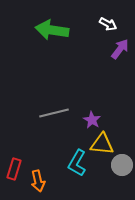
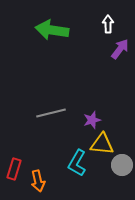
white arrow: rotated 120 degrees counterclockwise
gray line: moved 3 px left
purple star: rotated 24 degrees clockwise
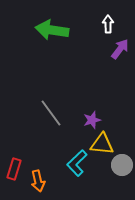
gray line: rotated 68 degrees clockwise
cyan L-shape: rotated 16 degrees clockwise
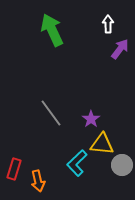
green arrow: rotated 56 degrees clockwise
purple star: moved 1 px left, 1 px up; rotated 18 degrees counterclockwise
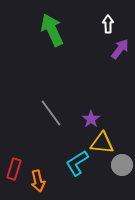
yellow triangle: moved 1 px up
cyan L-shape: rotated 12 degrees clockwise
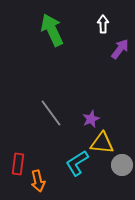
white arrow: moved 5 px left
purple star: rotated 12 degrees clockwise
red rectangle: moved 4 px right, 5 px up; rotated 10 degrees counterclockwise
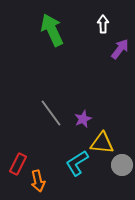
purple star: moved 8 px left
red rectangle: rotated 20 degrees clockwise
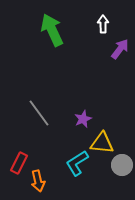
gray line: moved 12 px left
red rectangle: moved 1 px right, 1 px up
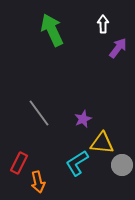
purple arrow: moved 2 px left, 1 px up
orange arrow: moved 1 px down
